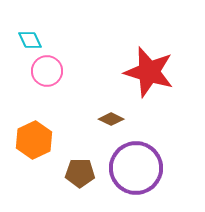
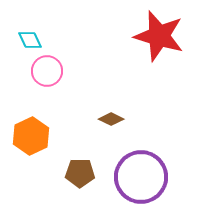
red star: moved 10 px right, 36 px up
orange hexagon: moved 3 px left, 4 px up
purple circle: moved 5 px right, 9 px down
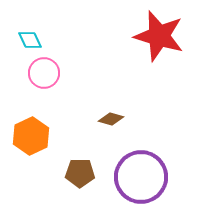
pink circle: moved 3 px left, 2 px down
brown diamond: rotated 10 degrees counterclockwise
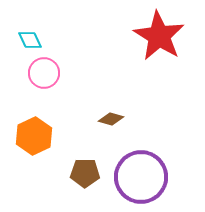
red star: rotated 15 degrees clockwise
orange hexagon: moved 3 px right
brown pentagon: moved 5 px right
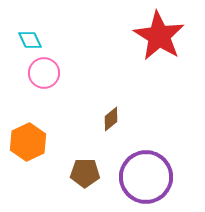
brown diamond: rotated 55 degrees counterclockwise
orange hexagon: moved 6 px left, 6 px down
purple circle: moved 5 px right
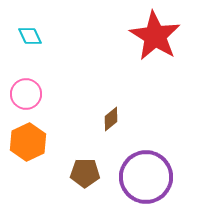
red star: moved 4 px left
cyan diamond: moved 4 px up
pink circle: moved 18 px left, 21 px down
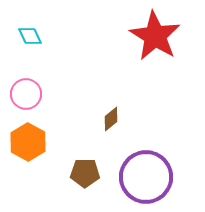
orange hexagon: rotated 6 degrees counterclockwise
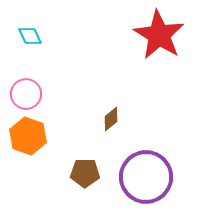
red star: moved 4 px right, 1 px up
orange hexagon: moved 6 px up; rotated 9 degrees counterclockwise
